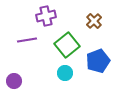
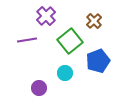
purple cross: rotated 30 degrees counterclockwise
green square: moved 3 px right, 4 px up
purple circle: moved 25 px right, 7 px down
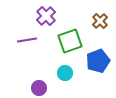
brown cross: moved 6 px right
green square: rotated 20 degrees clockwise
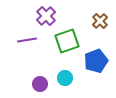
green square: moved 3 px left
blue pentagon: moved 2 px left
cyan circle: moved 5 px down
purple circle: moved 1 px right, 4 px up
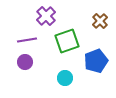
purple circle: moved 15 px left, 22 px up
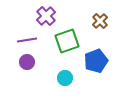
purple circle: moved 2 px right
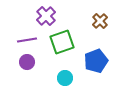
green square: moved 5 px left, 1 px down
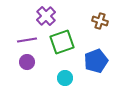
brown cross: rotated 28 degrees counterclockwise
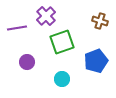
purple line: moved 10 px left, 12 px up
cyan circle: moved 3 px left, 1 px down
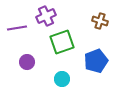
purple cross: rotated 18 degrees clockwise
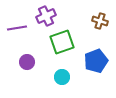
cyan circle: moved 2 px up
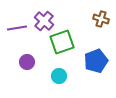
purple cross: moved 2 px left, 5 px down; rotated 24 degrees counterclockwise
brown cross: moved 1 px right, 2 px up
cyan circle: moved 3 px left, 1 px up
